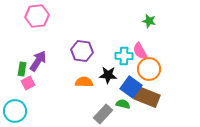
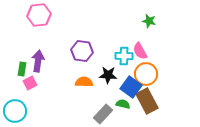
pink hexagon: moved 2 px right, 1 px up
purple arrow: rotated 25 degrees counterclockwise
orange circle: moved 3 px left, 5 px down
pink square: moved 2 px right
brown rectangle: moved 4 px down; rotated 40 degrees clockwise
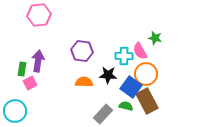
green star: moved 6 px right, 17 px down
green semicircle: moved 3 px right, 2 px down
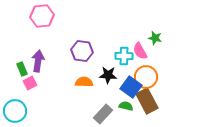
pink hexagon: moved 3 px right, 1 px down
green rectangle: rotated 32 degrees counterclockwise
orange circle: moved 3 px down
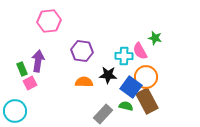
pink hexagon: moved 7 px right, 5 px down
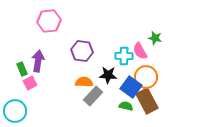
gray rectangle: moved 10 px left, 18 px up
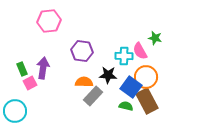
purple arrow: moved 5 px right, 7 px down
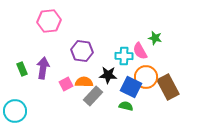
pink square: moved 36 px right, 1 px down
blue square: rotated 10 degrees counterclockwise
brown rectangle: moved 21 px right, 14 px up
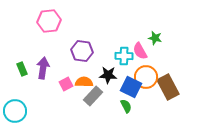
green semicircle: rotated 48 degrees clockwise
